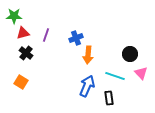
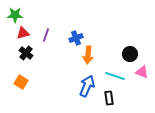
green star: moved 1 px right, 1 px up
pink triangle: moved 1 px right, 1 px up; rotated 24 degrees counterclockwise
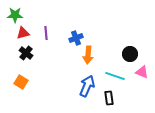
purple line: moved 2 px up; rotated 24 degrees counterclockwise
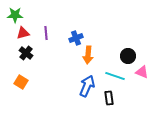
black circle: moved 2 px left, 2 px down
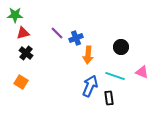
purple line: moved 11 px right; rotated 40 degrees counterclockwise
black circle: moved 7 px left, 9 px up
blue arrow: moved 3 px right
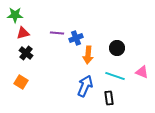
purple line: rotated 40 degrees counterclockwise
black circle: moved 4 px left, 1 px down
blue arrow: moved 5 px left
